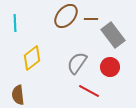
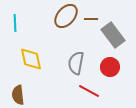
yellow diamond: moved 1 px left, 1 px down; rotated 65 degrees counterclockwise
gray semicircle: moved 1 px left; rotated 25 degrees counterclockwise
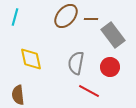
cyan line: moved 6 px up; rotated 18 degrees clockwise
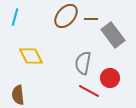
yellow diamond: moved 3 px up; rotated 15 degrees counterclockwise
gray semicircle: moved 7 px right
red circle: moved 11 px down
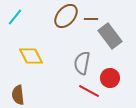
cyan line: rotated 24 degrees clockwise
gray rectangle: moved 3 px left, 1 px down
gray semicircle: moved 1 px left
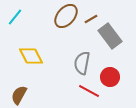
brown line: rotated 32 degrees counterclockwise
red circle: moved 1 px up
brown semicircle: moved 1 px right; rotated 36 degrees clockwise
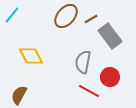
cyan line: moved 3 px left, 2 px up
gray semicircle: moved 1 px right, 1 px up
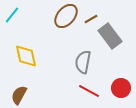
yellow diamond: moved 5 px left; rotated 15 degrees clockwise
red circle: moved 11 px right, 11 px down
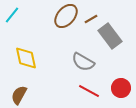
yellow diamond: moved 2 px down
gray semicircle: rotated 70 degrees counterclockwise
